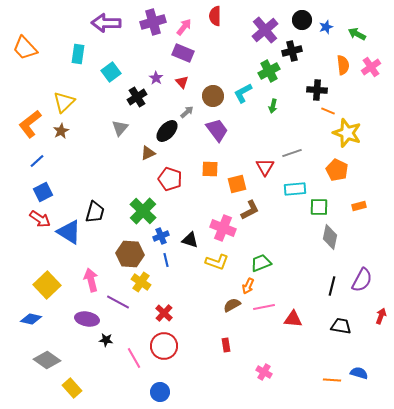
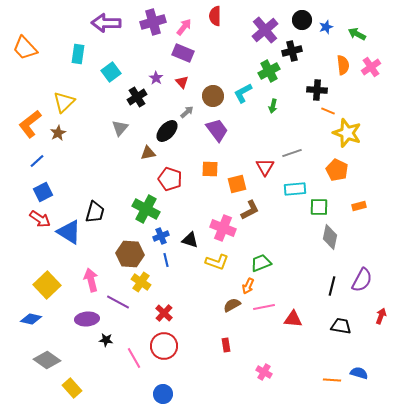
brown star at (61, 131): moved 3 px left, 2 px down
brown triangle at (148, 153): rotated 14 degrees clockwise
green cross at (143, 211): moved 3 px right, 2 px up; rotated 16 degrees counterclockwise
purple ellipse at (87, 319): rotated 15 degrees counterclockwise
blue circle at (160, 392): moved 3 px right, 2 px down
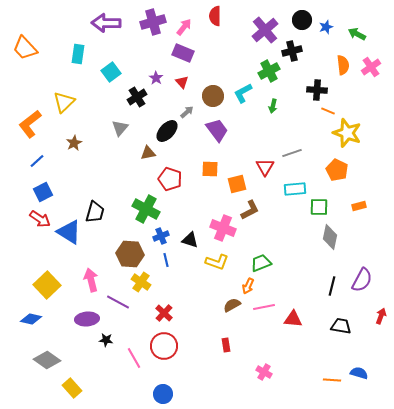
brown star at (58, 133): moved 16 px right, 10 px down
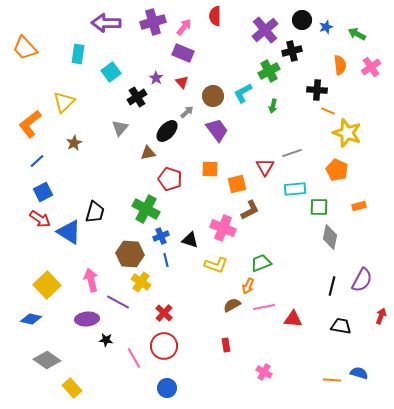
orange semicircle at (343, 65): moved 3 px left
yellow L-shape at (217, 262): moved 1 px left, 3 px down
blue circle at (163, 394): moved 4 px right, 6 px up
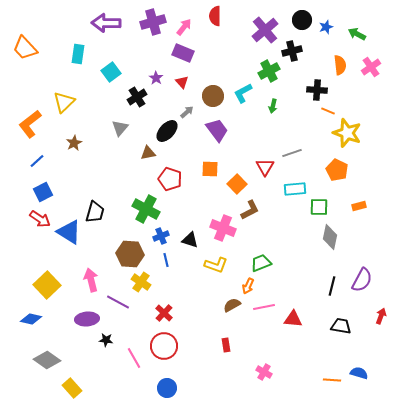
orange square at (237, 184): rotated 30 degrees counterclockwise
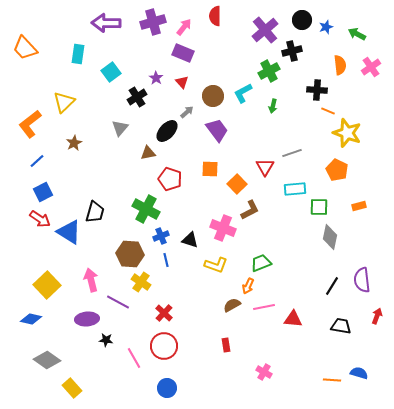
purple semicircle at (362, 280): rotated 145 degrees clockwise
black line at (332, 286): rotated 18 degrees clockwise
red arrow at (381, 316): moved 4 px left
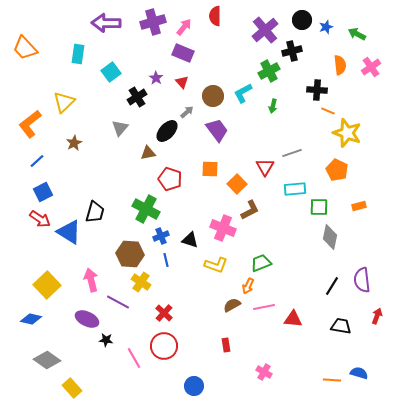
purple ellipse at (87, 319): rotated 30 degrees clockwise
blue circle at (167, 388): moved 27 px right, 2 px up
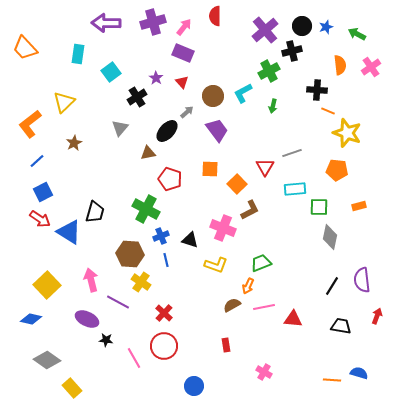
black circle at (302, 20): moved 6 px down
orange pentagon at (337, 170): rotated 20 degrees counterclockwise
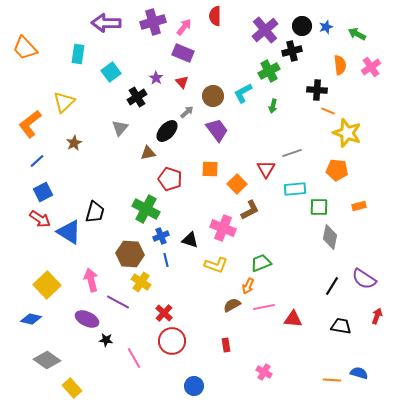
red triangle at (265, 167): moved 1 px right, 2 px down
purple semicircle at (362, 280): moved 2 px right, 1 px up; rotated 50 degrees counterclockwise
red circle at (164, 346): moved 8 px right, 5 px up
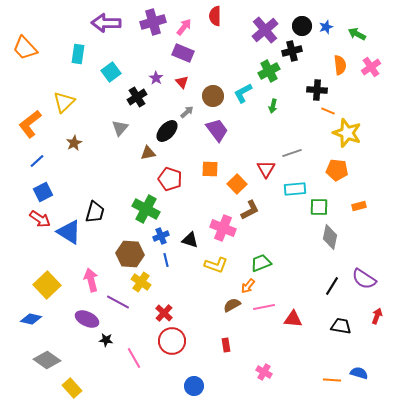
orange arrow at (248, 286): rotated 14 degrees clockwise
